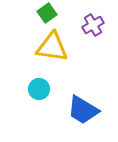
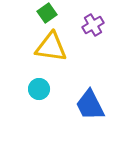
yellow triangle: moved 1 px left
blue trapezoid: moved 7 px right, 5 px up; rotated 32 degrees clockwise
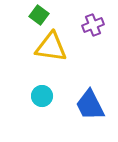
green square: moved 8 px left, 2 px down; rotated 18 degrees counterclockwise
purple cross: rotated 10 degrees clockwise
cyan circle: moved 3 px right, 7 px down
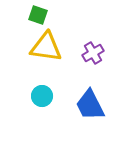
green square: moved 1 px left; rotated 18 degrees counterclockwise
purple cross: moved 28 px down; rotated 10 degrees counterclockwise
yellow triangle: moved 5 px left
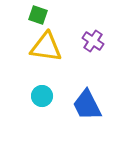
purple cross: moved 12 px up; rotated 25 degrees counterclockwise
blue trapezoid: moved 3 px left
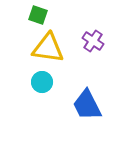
yellow triangle: moved 2 px right, 1 px down
cyan circle: moved 14 px up
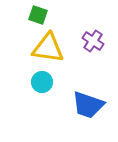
blue trapezoid: moved 1 px right; rotated 44 degrees counterclockwise
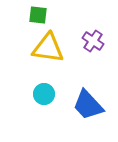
green square: rotated 12 degrees counterclockwise
cyan circle: moved 2 px right, 12 px down
blue trapezoid: rotated 28 degrees clockwise
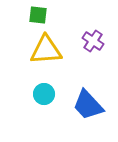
yellow triangle: moved 2 px left, 2 px down; rotated 12 degrees counterclockwise
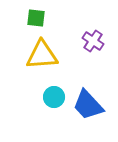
green square: moved 2 px left, 3 px down
yellow triangle: moved 4 px left, 5 px down
cyan circle: moved 10 px right, 3 px down
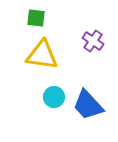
yellow triangle: rotated 12 degrees clockwise
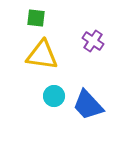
cyan circle: moved 1 px up
